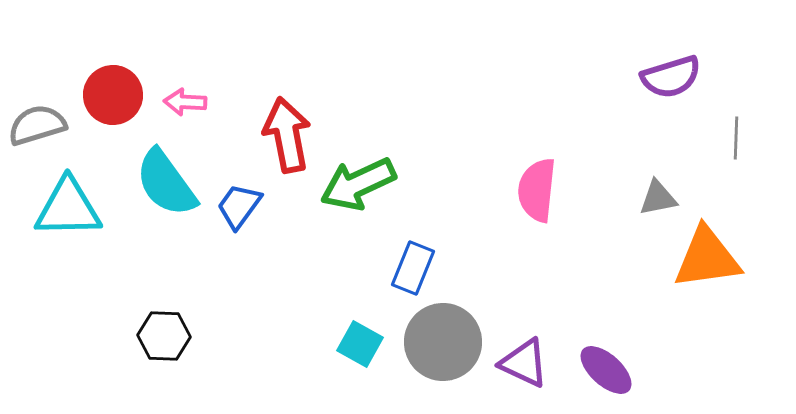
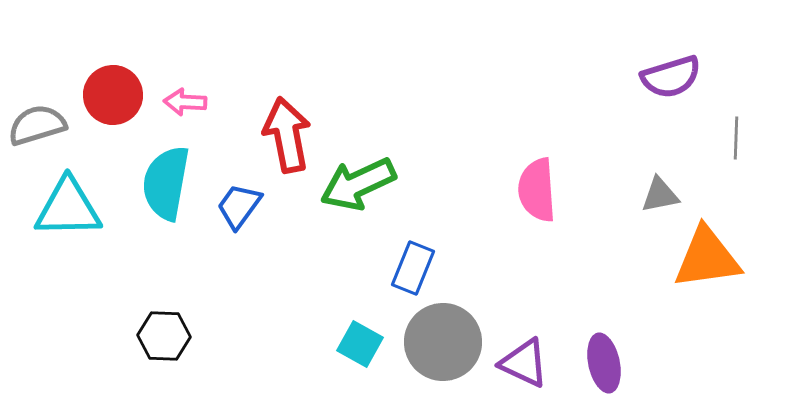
cyan semicircle: rotated 46 degrees clockwise
pink semicircle: rotated 10 degrees counterclockwise
gray triangle: moved 2 px right, 3 px up
purple ellipse: moved 2 px left, 7 px up; rotated 36 degrees clockwise
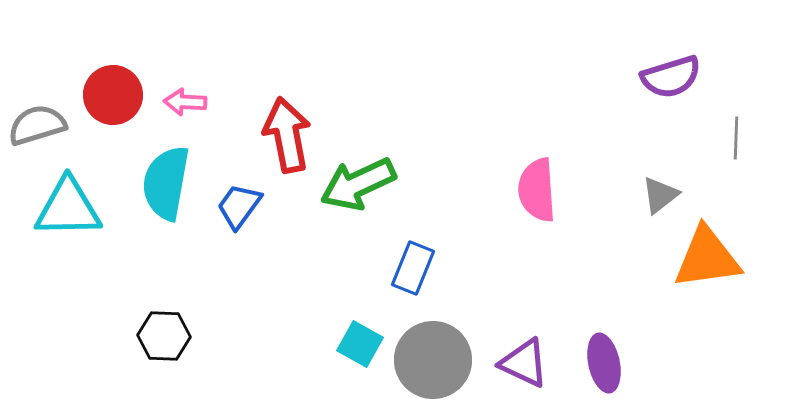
gray triangle: rotated 27 degrees counterclockwise
gray circle: moved 10 px left, 18 px down
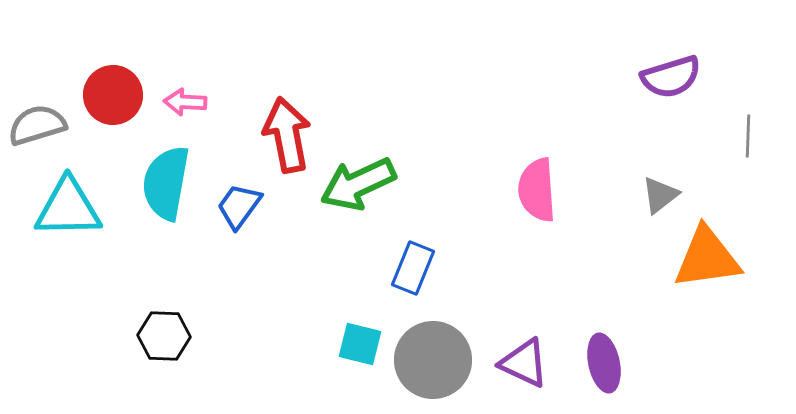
gray line: moved 12 px right, 2 px up
cyan square: rotated 15 degrees counterclockwise
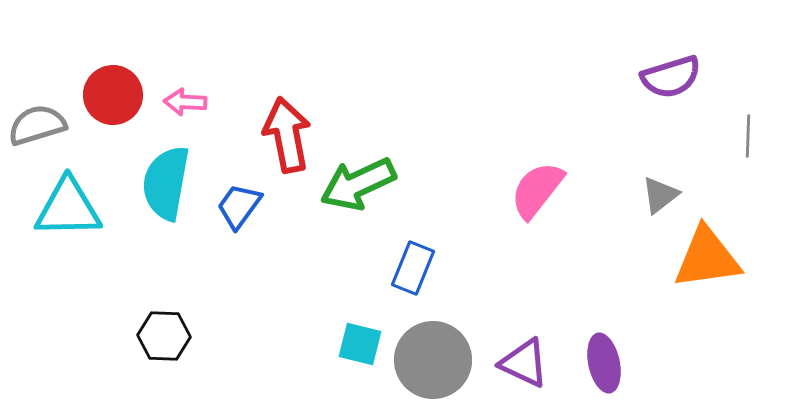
pink semicircle: rotated 42 degrees clockwise
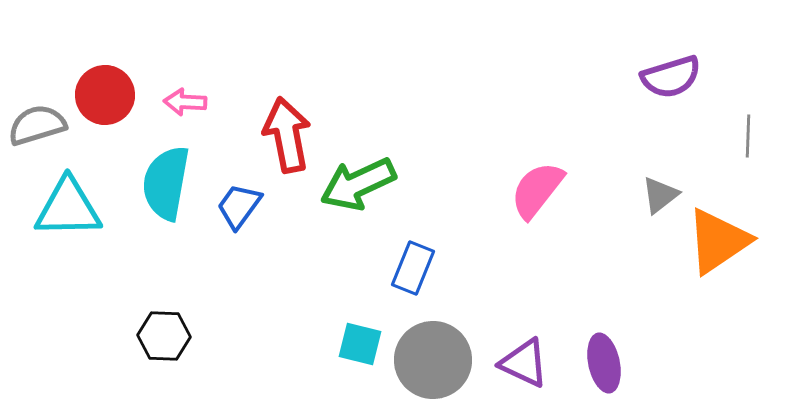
red circle: moved 8 px left
orange triangle: moved 11 px right, 17 px up; rotated 26 degrees counterclockwise
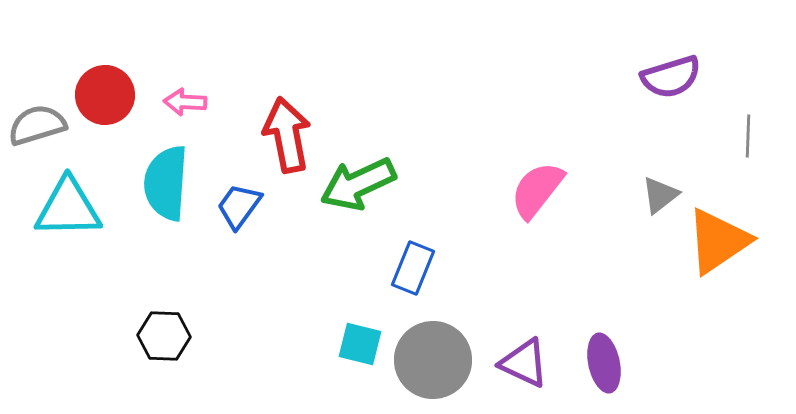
cyan semicircle: rotated 6 degrees counterclockwise
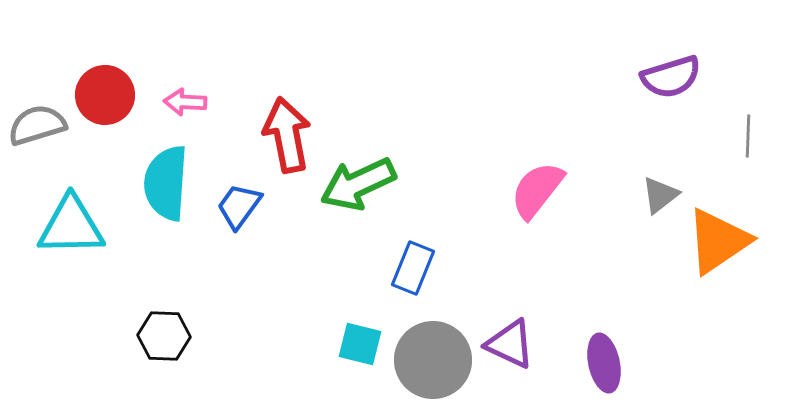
cyan triangle: moved 3 px right, 18 px down
purple triangle: moved 14 px left, 19 px up
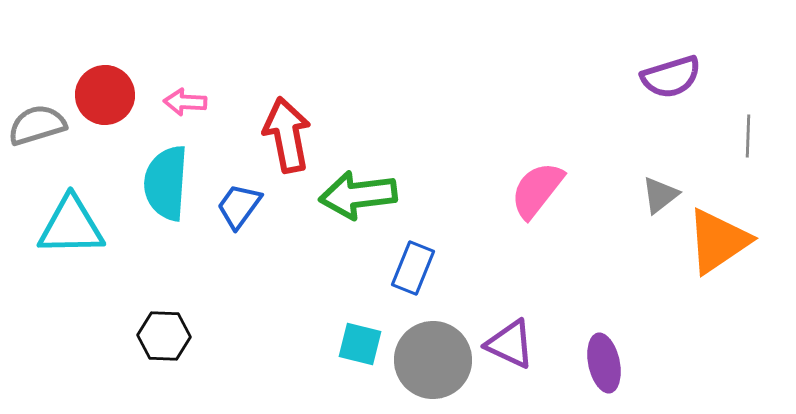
green arrow: moved 11 px down; rotated 18 degrees clockwise
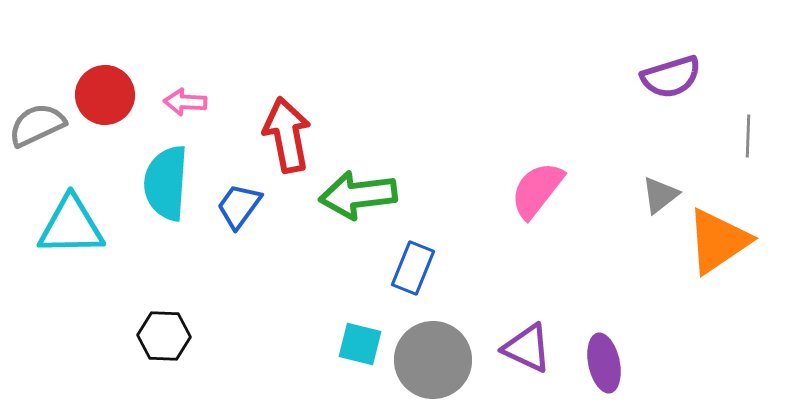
gray semicircle: rotated 8 degrees counterclockwise
purple triangle: moved 17 px right, 4 px down
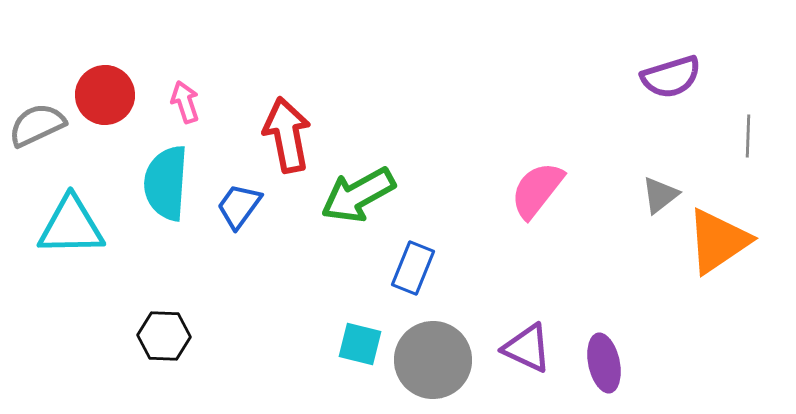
pink arrow: rotated 69 degrees clockwise
green arrow: rotated 22 degrees counterclockwise
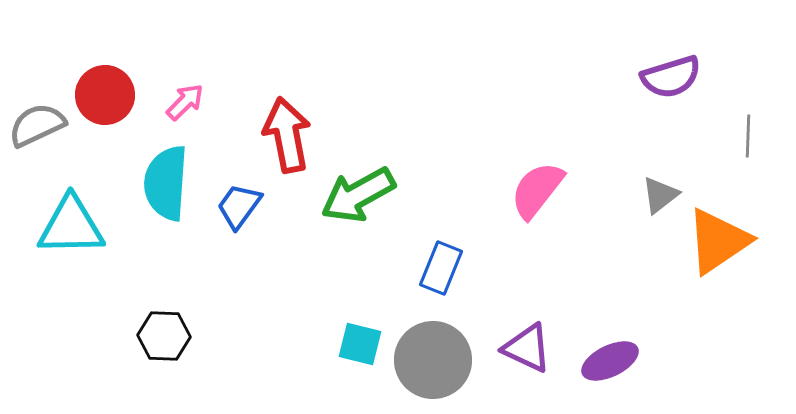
pink arrow: rotated 63 degrees clockwise
blue rectangle: moved 28 px right
purple ellipse: moved 6 px right, 2 px up; rotated 76 degrees clockwise
